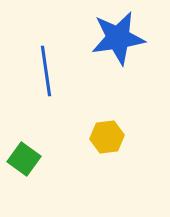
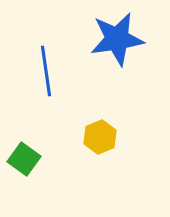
blue star: moved 1 px left, 1 px down
yellow hexagon: moved 7 px left; rotated 16 degrees counterclockwise
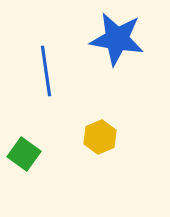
blue star: rotated 18 degrees clockwise
green square: moved 5 px up
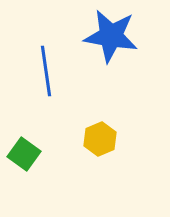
blue star: moved 6 px left, 3 px up
yellow hexagon: moved 2 px down
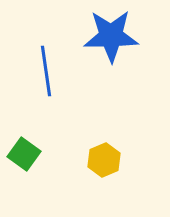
blue star: rotated 10 degrees counterclockwise
yellow hexagon: moved 4 px right, 21 px down
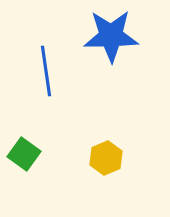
yellow hexagon: moved 2 px right, 2 px up
